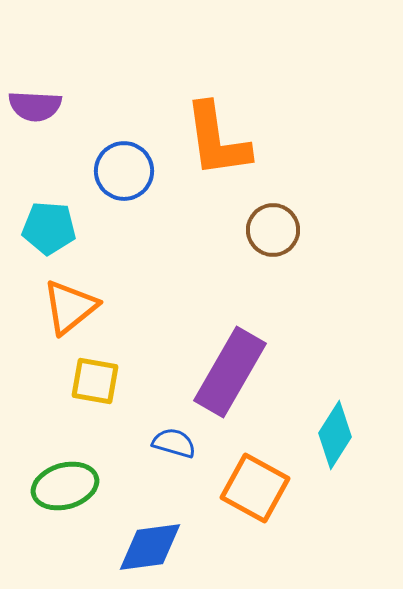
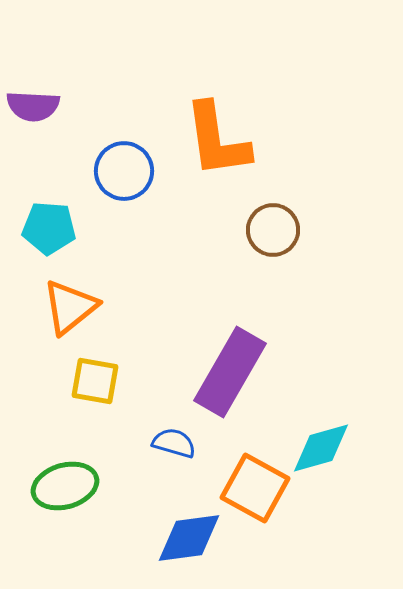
purple semicircle: moved 2 px left
cyan diamond: moved 14 px left, 13 px down; rotated 42 degrees clockwise
blue diamond: moved 39 px right, 9 px up
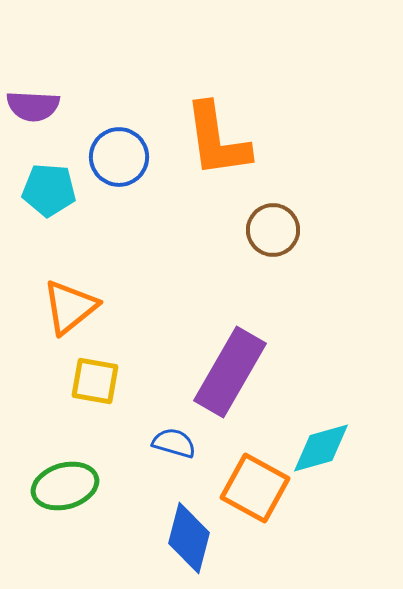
blue circle: moved 5 px left, 14 px up
cyan pentagon: moved 38 px up
blue diamond: rotated 68 degrees counterclockwise
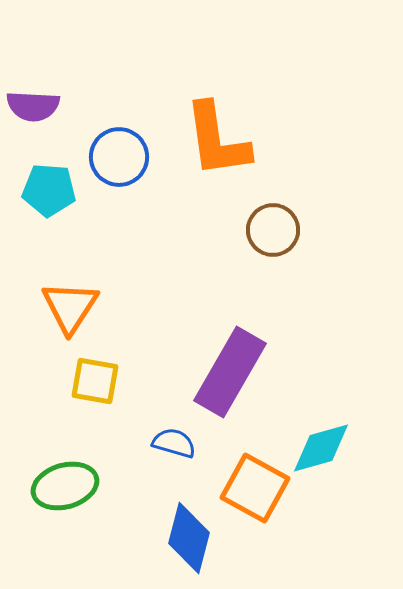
orange triangle: rotated 18 degrees counterclockwise
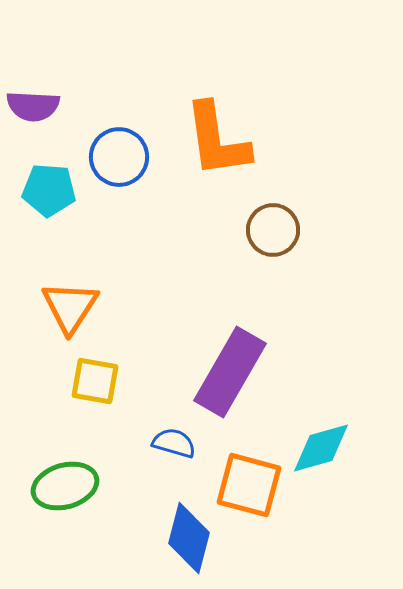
orange square: moved 6 px left, 3 px up; rotated 14 degrees counterclockwise
